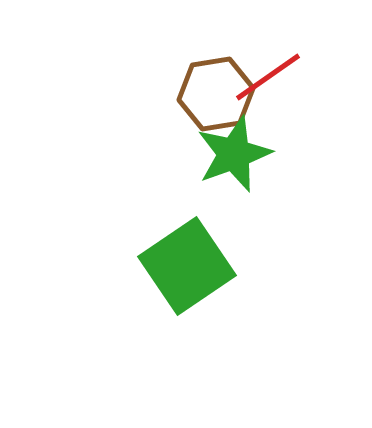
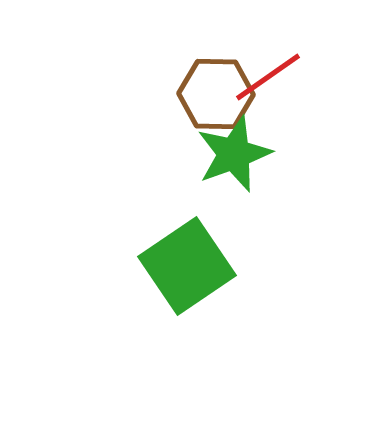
brown hexagon: rotated 10 degrees clockwise
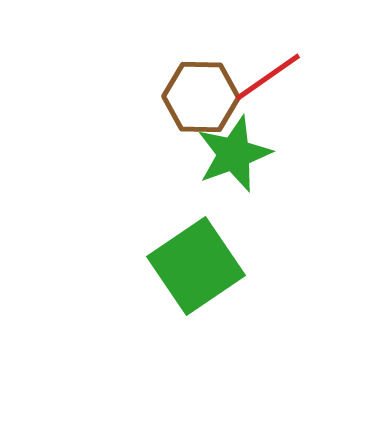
brown hexagon: moved 15 px left, 3 px down
green square: moved 9 px right
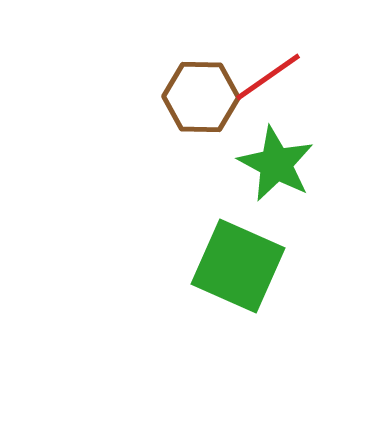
green star: moved 42 px right, 10 px down; rotated 24 degrees counterclockwise
green square: moved 42 px right; rotated 32 degrees counterclockwise
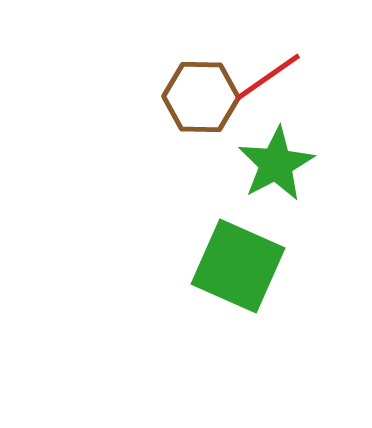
green star: rotated 16 degrees clockwise
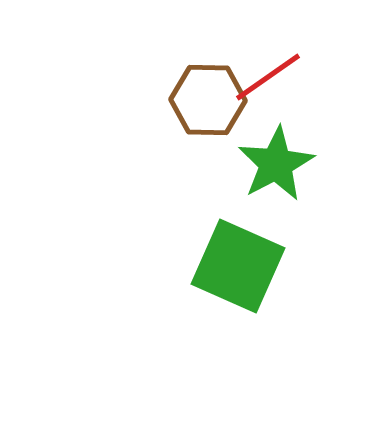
brown hexagon: moved 7 px right, 3 px down
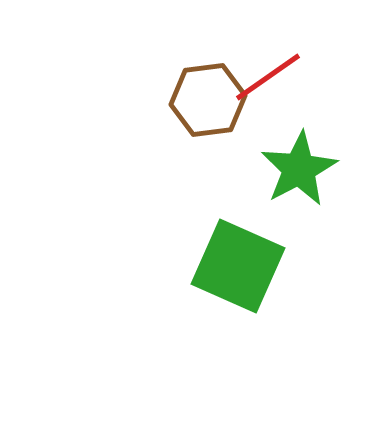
brown hexagon: rotated 8 degrees counterclockwise
green star: moved 23 px right, 5 px down
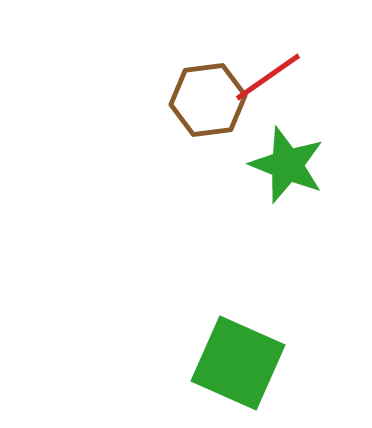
green star: moved 12 px left, 4 px up; rotated 22 degrees counterclockwise
green square: moved 97 px down
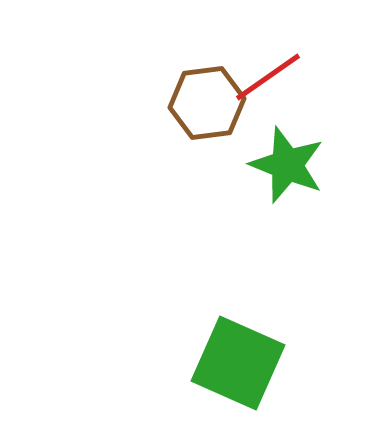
brown hexagon: moved 1 px left, 3 px down
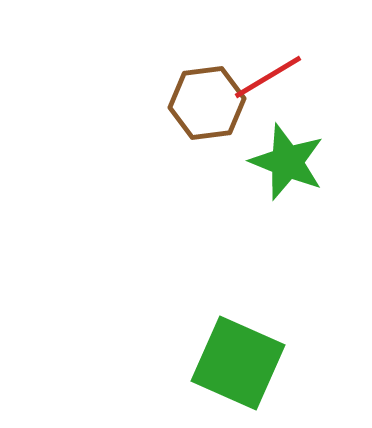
red line: rotated 4 degrees clockwise
green star: moved 3 px up
